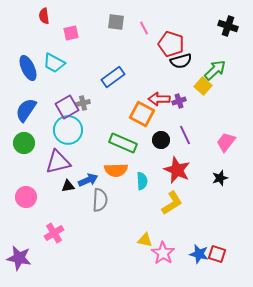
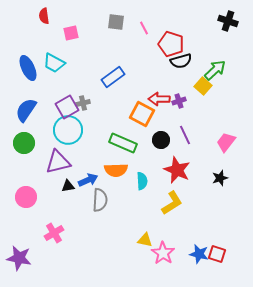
black cross: moved 5 px up
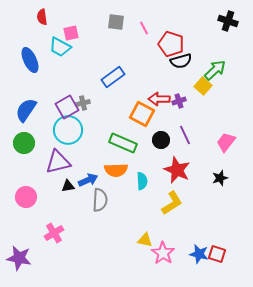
red semicircle: moved 2 px left, 1 px down
cyan trapezoid: moved 6 px right, 16 px up
blue ellipse: moved 2 px right, 8 px up
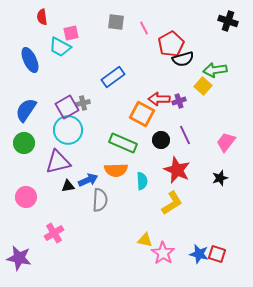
red pentagon: rotated 25 degrees clockwise
black semicircle: moved 2 px right, 2 px up
green arrow: rotated 145 degrees counterclockwise
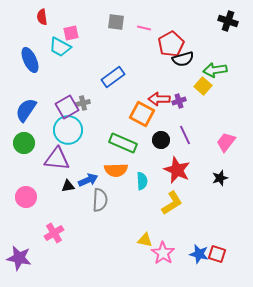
pink line: rotated 48 degrees counterclockwise
purple triangle: moved 1 px left, 3 px up; rotated 20 degrees clockwise
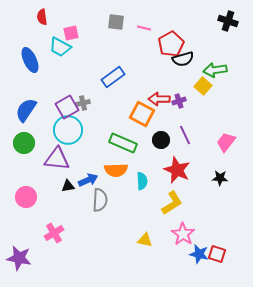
black star: rotated 21 degrees clockwise
pink star: moved 20 px right, 19 px up
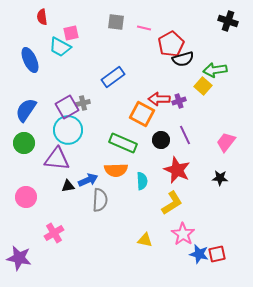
red square: rotated 30 degrees counterclockwise
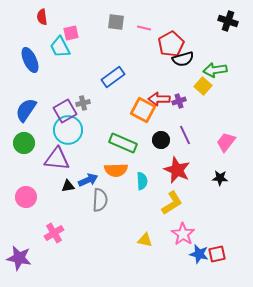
cyan trapezoid: rotated 35 degrees clockwise
purple square: moved 2 px left, 4 px down
orange square: moved 1 px right, 4 px up
